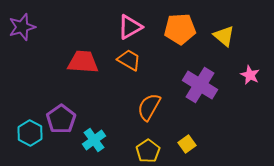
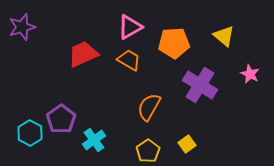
orange pentagon: moved 6 px left, 14 px down
red trapezoid: moved 8 px up; rotated 28 degrees counterclockwise
pink star: moved 1 px up
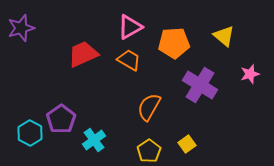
purple star: moved 1 px left, 1 px down
pink star: rotated 30 degrees clockwise
yellow pentagon: moved 1 px right
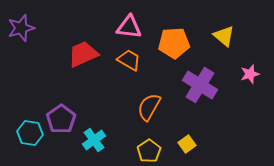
pink triangle: moved 1 px left; rotated 36 degrees clockwise
cyan hexagon: rotated 20 degrees counterclockwise
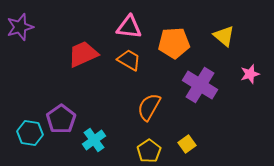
purple star: moved 1 px left, 1 px up
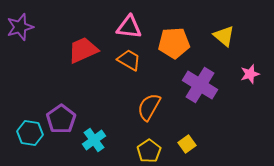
red trapezoid: moved 4 px up
